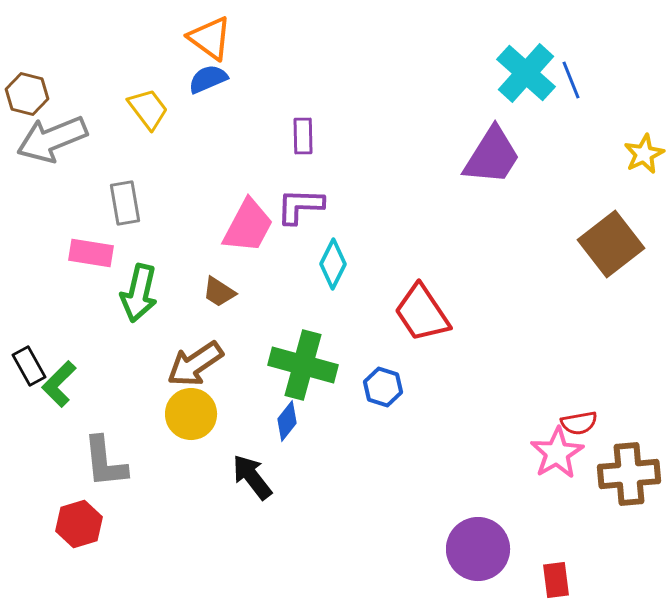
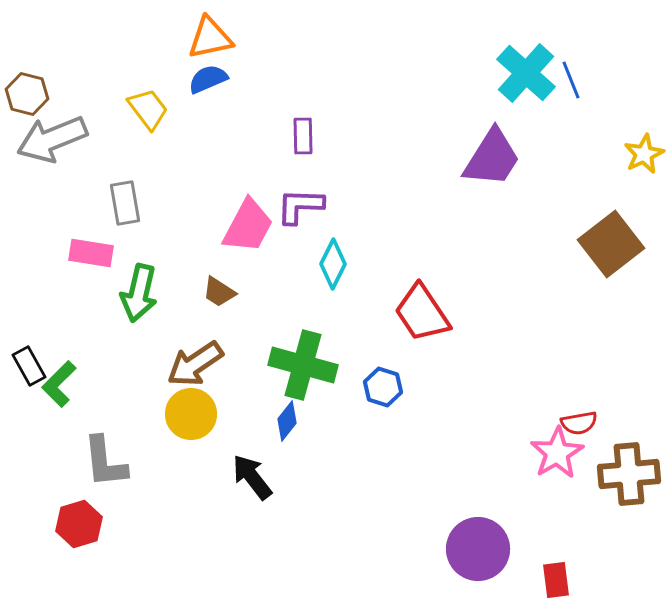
orange triangle: rotated 48 degrees counterclockwise
purple trapezoid: moved 2 px down
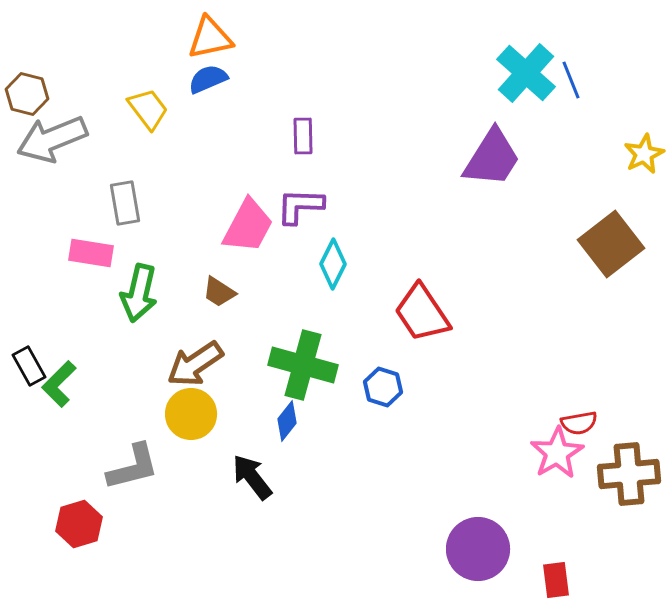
gray L-shape: moved 28 px right, 5 px down; rotated 98 degrees counterclockwise
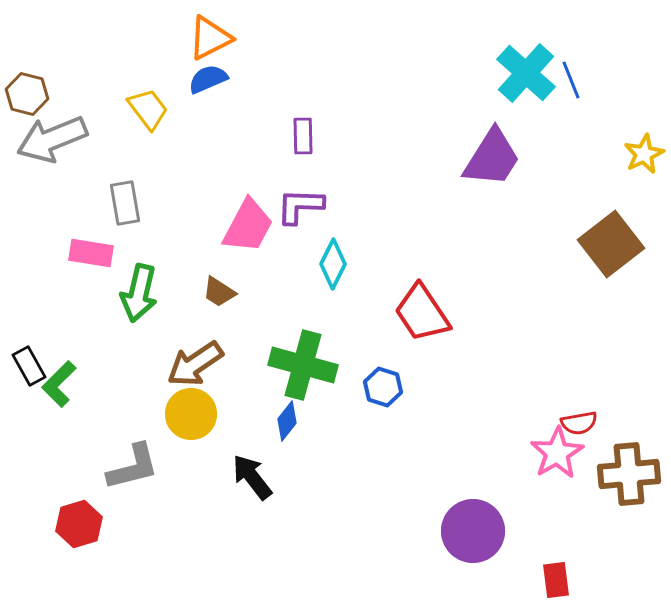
orange triangle: rotated 15 degrees counterclockwise
purple circle: moved 5 px left, 18 px up
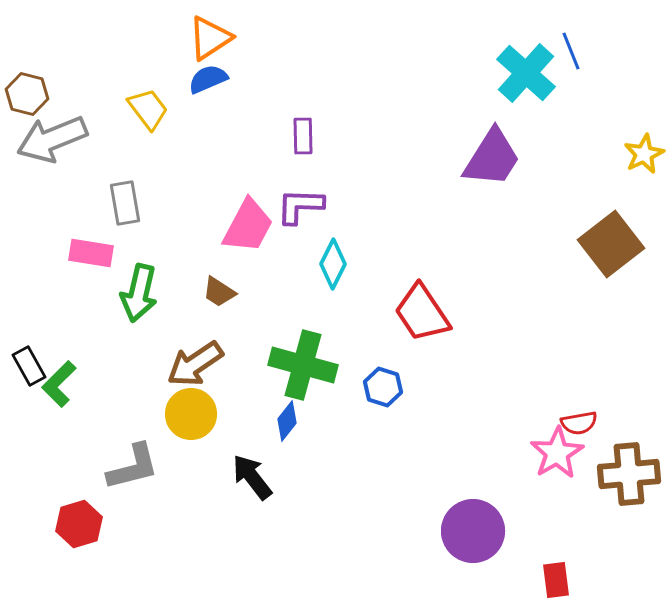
orange triangle: rotated 6 degrees counterclockwise
blue line: moved 29 px up
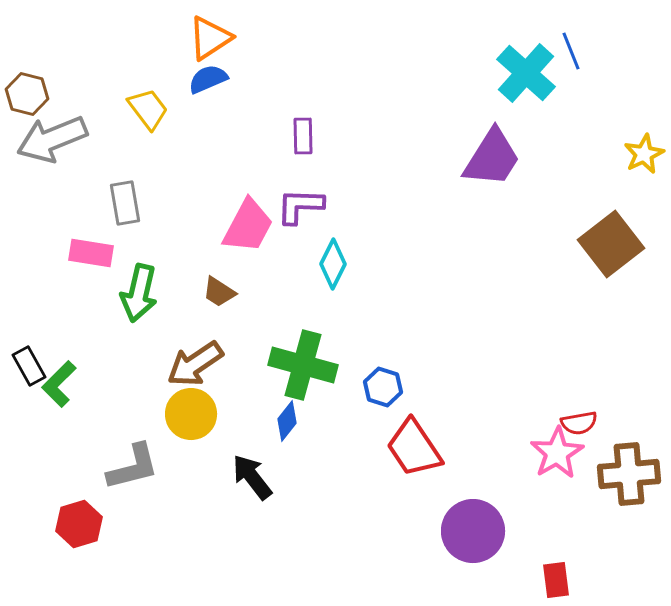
red trapezoid: moved 8 px left, 135 px down
